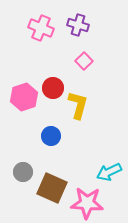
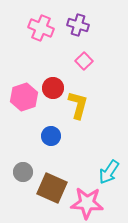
cyan arrow: rotated 30 degrees counterclockwise
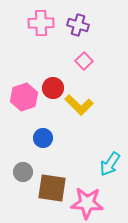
pink cross: moved 5 px up; rotated 25 degrees counterclockwise
yellow L-shape: moved 1 px right; rotated 120 degrees clockwise
blue circle: moved 8 px left, 2 px down
cyan arrow: moved 1 px right, 8 px up
brown square: rotated 16 degrees counterclockwise
